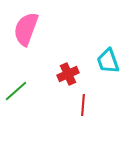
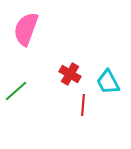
cyan trapezoid: moved 21 px down; rotated 8 degrees counterclockwise
red cross: moved 2 px right; rotated 35 degrees counterclockwise
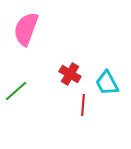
cyan trapezoid: moved 1 px left, 1 px down
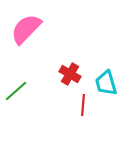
pink semicircle: rotated 24 degrees clockwise
cyan trapezoid: moved 1 px left; rotated 12 degrees clockwise
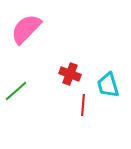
red cross: rotated 10 degrees counterclockwise
cyan trapezoid: moved 2 px right, 2 px down
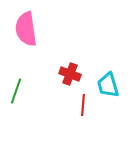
pink semicircle: rotated 52 degrees counterclockwise
green line: rotated 30 degrees counterclockwise
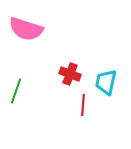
pink semicircle: rotated 64 degrees counterclockwise
cyan trapezoid: moved 2 px left, 3 px up; rotated 28 degrees clockwise
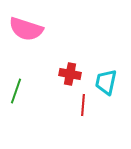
red cross: rotated 10 degrees counterclockwise
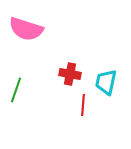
green line: moved 1 px up
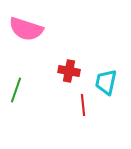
red cross: moved 1 px left, 3 px up
red line: rotated 10 degrees counterclockwise
